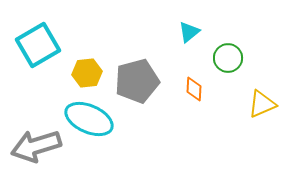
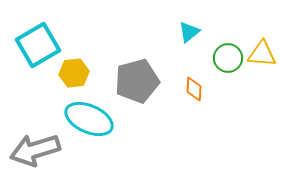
yellow hexagon: moved 13 px left
yellow triangle: moved 50 px up; rotated 28 degrees clockwise
gray arrow: moved 1 px left, 4 px down
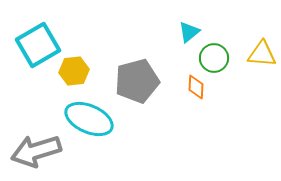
green circle: moved 14 px left
yellow hexagon: moved 2 px up
orange diamond: moved 2 px right, 2 px up
gray arrow: moved 1 px right, 1 px down
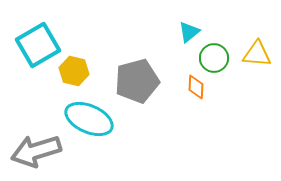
yellow triangle: moved 5 px left
yellow hexagon: rotated 20 degrees clockwise
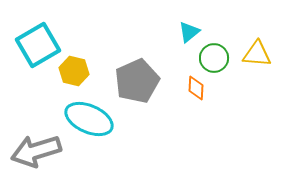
gray pentagon: rotated 9 degrees counterclockwise
orange diamond: moved 1 px down
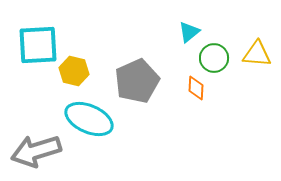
cyan square: rotated 27 degrees clockwise
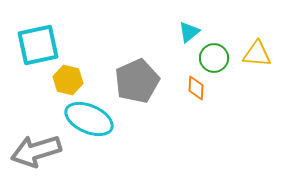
cyan square: rotated 9 degrees counterclockwise
yellow hexagon: moved 6 px left, 9 px down
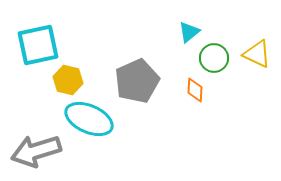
yellow triangle: rotated 20 degrees clockwise
orange diamond: moved 1 px left, 2 px down
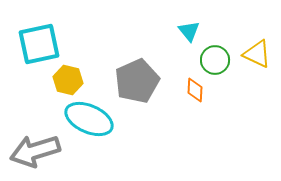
cyan triangle: moved 1 px up; rotated 30 degrees counterclockwise
cyan square: moved 1 px right, 1 px up
green circle: moved 1 px right, 2 px down
gray arrow: moved 1 px left
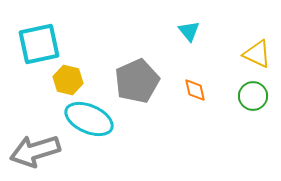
green circle: moved 38 px right, 36 px down
orange diamond: rotated 15 degrees counterclockwise
